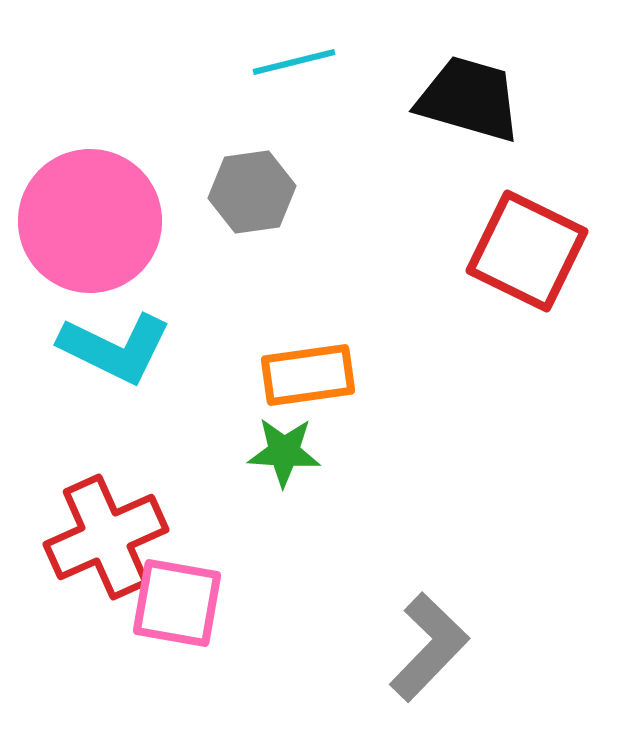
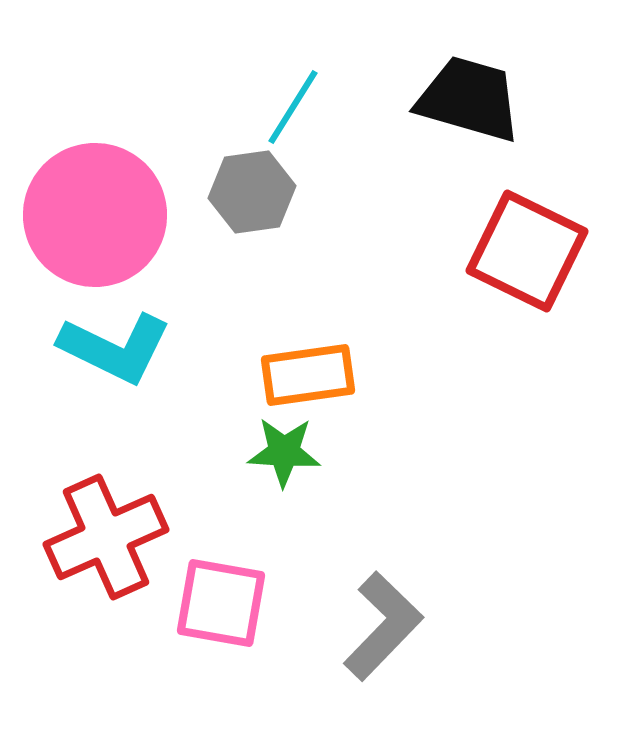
cyan line: moved 1 px left, 45 px down; rotated 44 degrees counterclockwise
pink circle: moved 5 px right, 6 px up
pink square: moved 44 px right
gray L-shape: moved 46 px left, 21 px up
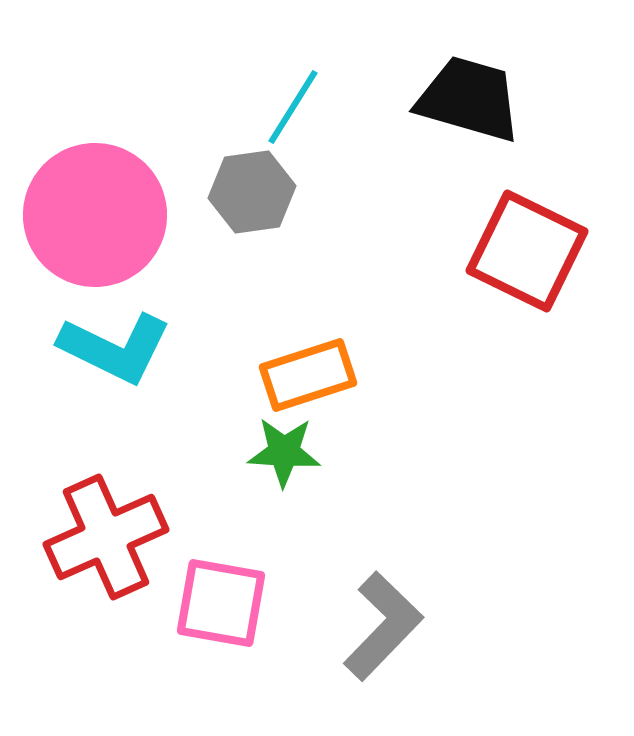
orange rectangle: rotated 10 degrees counterclockwise
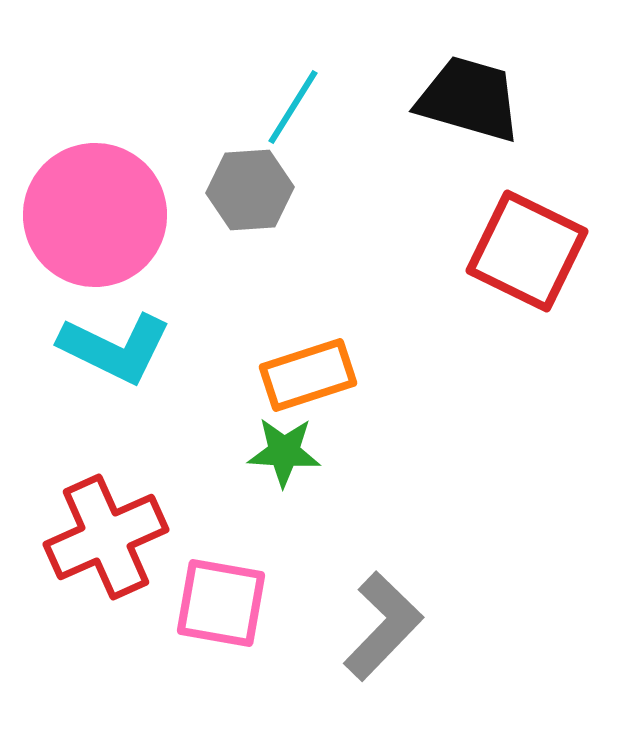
gray hexagon: moved 2 px left, 2 px up; rotated 4 degrees clockwise
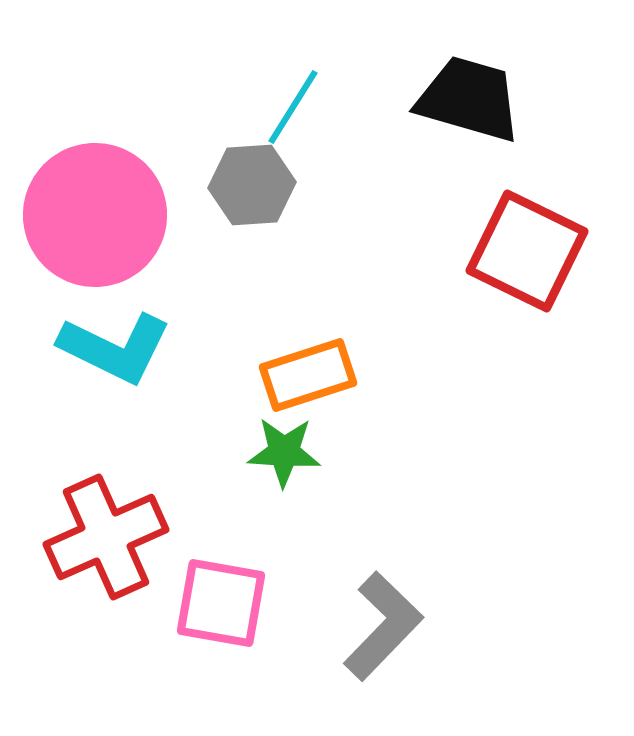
gray hexagon: moved 2 px right, 5 px up
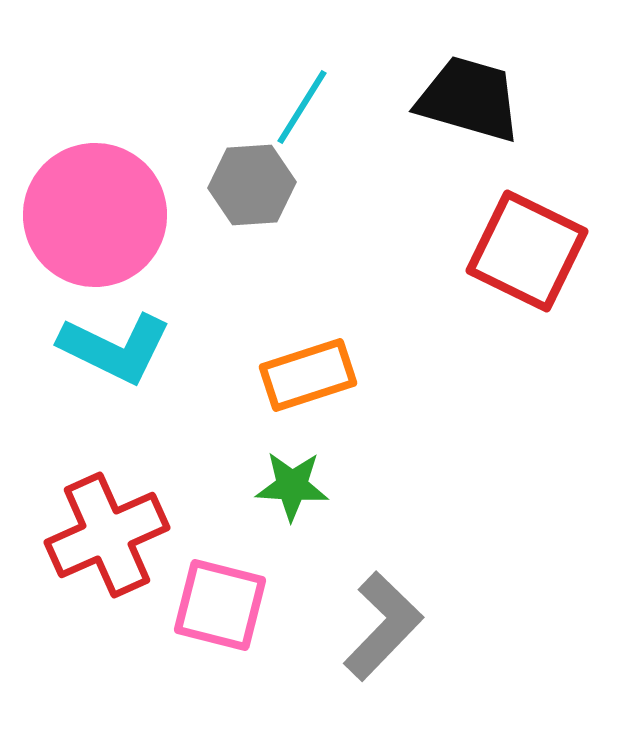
cyan line: moved 9 px right
green star: moved 8 px right, 34 px down
red cross: moved 1 px right, 2 px up
pink square: moved 1 px left, 2 px down; rotated 4 degrees clockwise
